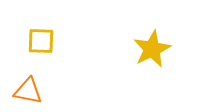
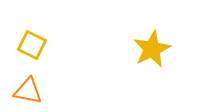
yellow square: moved 9 px left, 4 px down; rotated 24 degrees clockwise
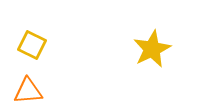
orange triangle: rotated 16 degrees counterclockwise
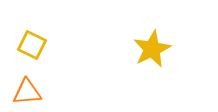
orange triangle: moved 1 px left, 1 px down
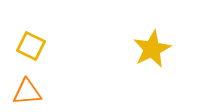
yellow square: moved 1 px left, 1 px down
